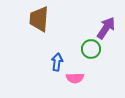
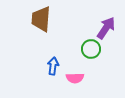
brown trapezoid: moved 2 px right
blue arrow: moved 4 px left, 4 px down
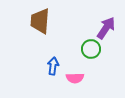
brown trapezoid: moved 1 px left, 2 px down
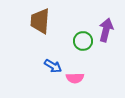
purple arrow: moved 2 px down; rotated 20 degrees counterclockwise
green circle: moved 8 px left, 8 px up
blue arrow: rotated 114 degrees clockwise
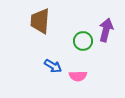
pink semicircle: moved 3 px right, 2 px up
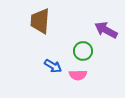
purple arrow: rotated 75 degrees counterclockwise
green circle: moved 10 px down
pink semicircle: moved 1 px up
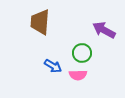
brown trapezoid: moved 1 px down
purple arrow: moved 2 px left
green circle: moved 1 px left, 2 px down
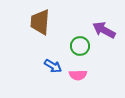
green circle: moved 2 px left, 7 px up
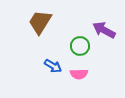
brown trapezoid: rotated 28 degrees clockwise
pink semicircle: moved 1 px right, 1 px up
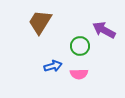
blue arrow: rotated 48 degrees counterclockwise
